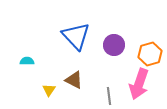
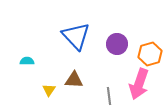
purple circle: moved 3 px right, 1 px up
brown triangle: rotated 24 degrees counterclockwise
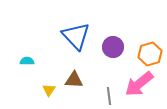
purple circle: moved 4 px left, 3 px down
pink arrow: rotated 32 degrees clockwise
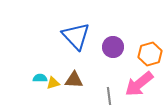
cyan semicircle: moved 13 px right, 17 px down
yellow triangle: moved 4 px right, 7 px up; rotated 40 degrees clockwise
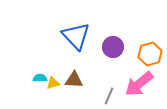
gray line: rotated 30 degrees clockwise
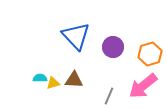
pink arrow: moved 4 px right, 2 px down
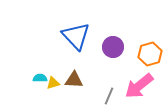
pink arrow: moved 4 px left
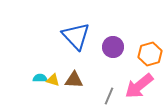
yellow triangle: moved 3 px up; rotated 32 degrees clockwise
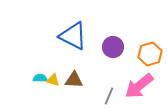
blue triangle: moved 3 px left; rotated 20 degrees counterclockwise
